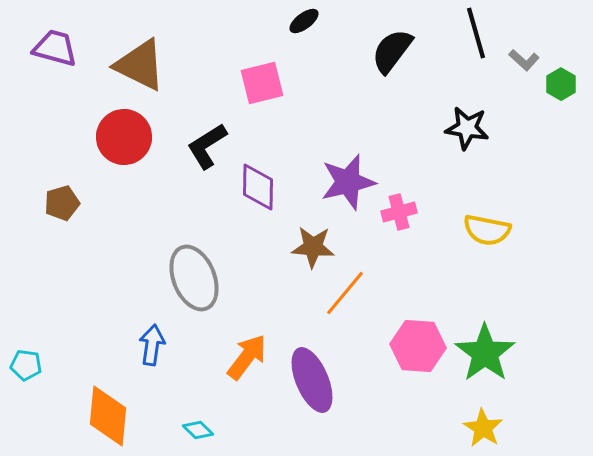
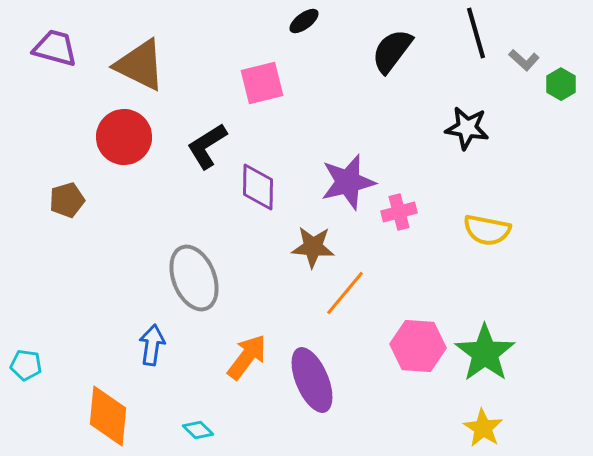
brown pentagon: moved 5 px right, 3 px up
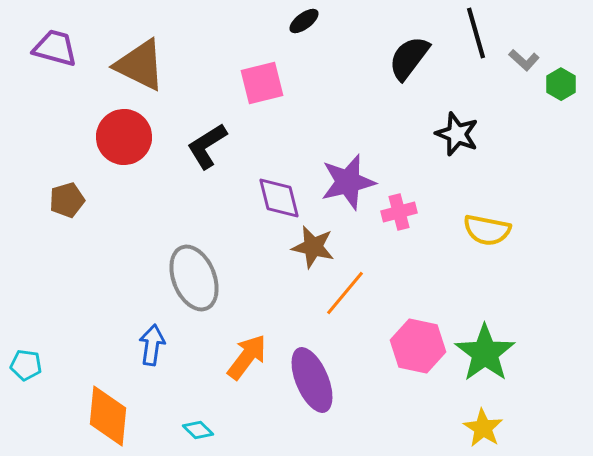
black semicircle: moved 17 px right, 7 px down
black star: moved 10 px left, 6 px down; rotated 12 degrees clockwise
purple diamond: moved 21 px right, 11 px down; rotated 15 degrees counterclockwise
brown star: rotated 9 degrees clockwise
pink hexagon: rotated 8 degrees clockwise
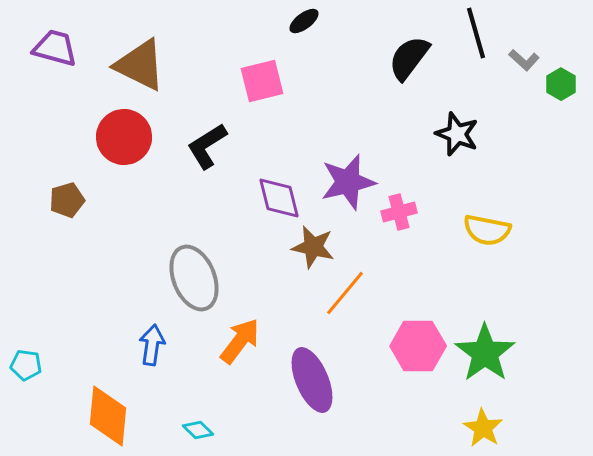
pink square: moved 2 px up
pink hexagon: rotated 12 degrees counterclockwise
orange arrow: moved 7 px left, 16 px up
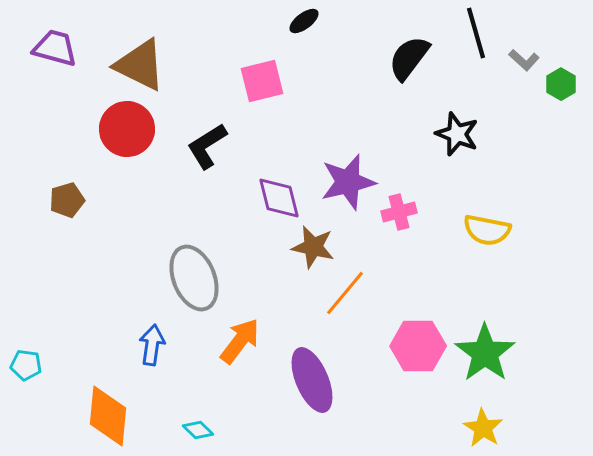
red circle: moved 3 px right, 8 px up
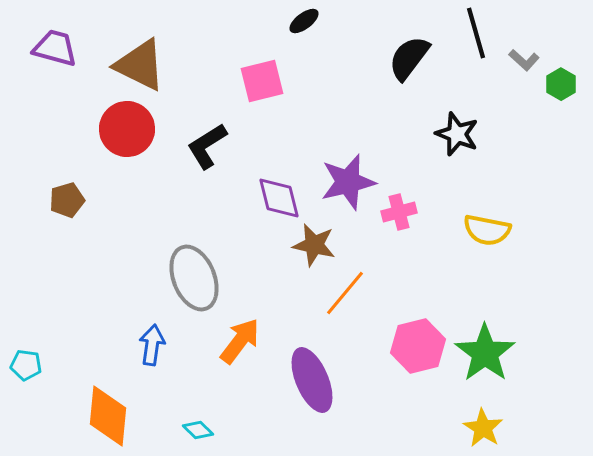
brown star: moved 1 px right, 2 px up
pink hexagon: rotated 14 degrees counterclockwise
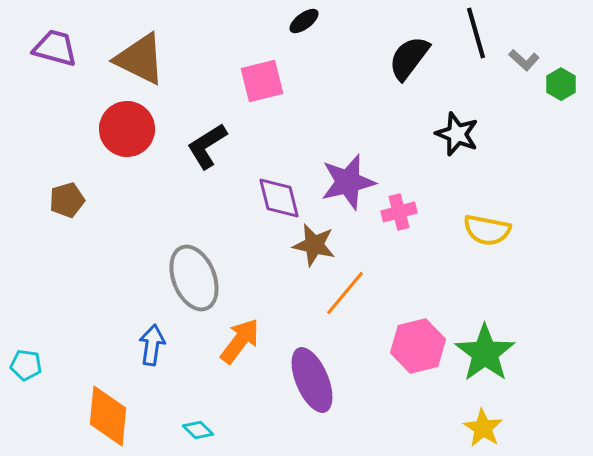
brown triangle: moved 6 px up
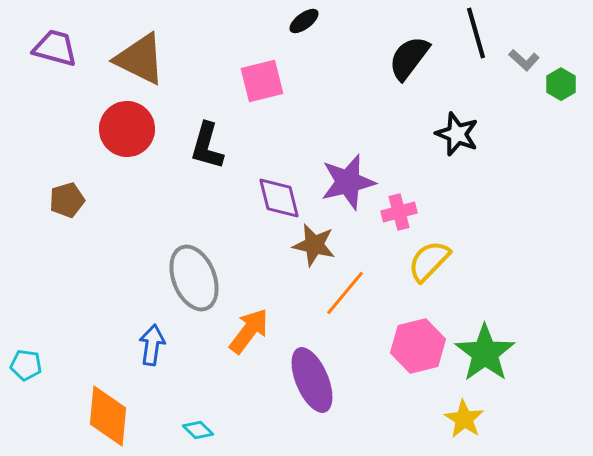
black L-shape: rotated 42 degrees counterclockwise
yellow semicircle: moved 58 px left, 31 px down; rotated 123 degrees clockwise
orange arrow: moved 9 px right, 10 px up
yellow star: moved 19 px left, 9 px up
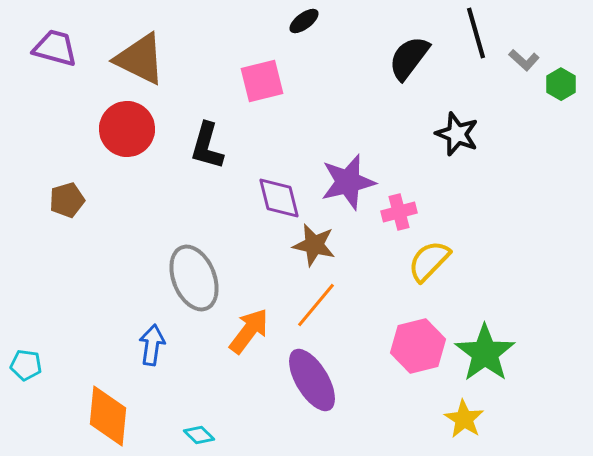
orange line: moved 29 px left, 12 px down
purple ellipse: rotated 8 degrees counterclockwise
cyan diamond: moved 1 px right, 5 px down
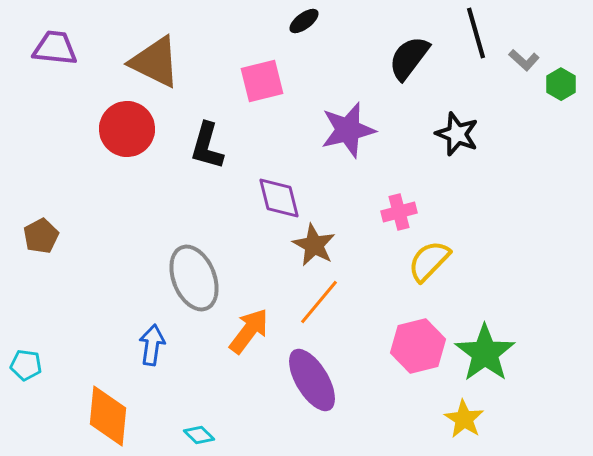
purple trapezoid: rotated 9 degrees counterclockwise
brown triangle: moved 15 px right, 3 px down
purple star: moved 52 px up
brown pentagon: moved 26 px left, 36 px down; rotated 12 degrees counterclockwise
brown star: rotated 15 degrees clockwise
orange line: moved 3 px right, 3 px up
